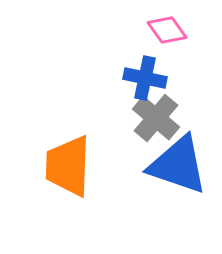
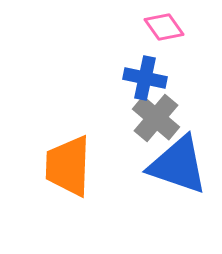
pink diamond: moved 3 px left, 3 px up
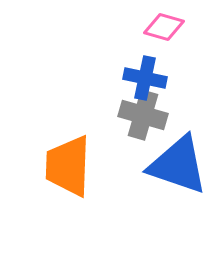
pink diamond: rotated 39 degrees counterclockwise
gray cross: moved 13 px left, 3 px up; rotated 24 degrees counterclockwise
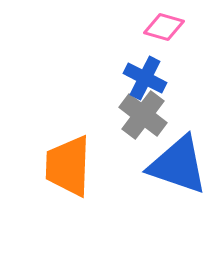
blue cross: rotated 15 degrees clockwise
gray cross: rotated 21 degrees clockwise
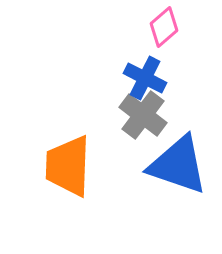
pink diamond: rotated 57 degrees counterclockwise
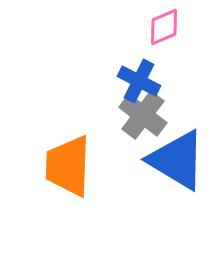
pink diamond: rotated 18 degrees clockwise
blue cross: moved 6 px left, 3 px down
blue triangle: moved 1 px left, 5 px up; rotated 12 degrees clockwise
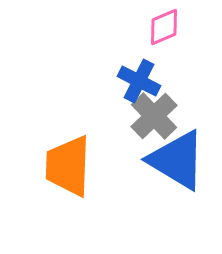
gray cross: moved 11 px right, 1 px down; rotated 9 degrees clockwise
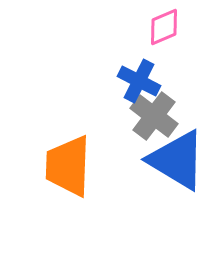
gray cross: rotated 9 degrees counterclockwise
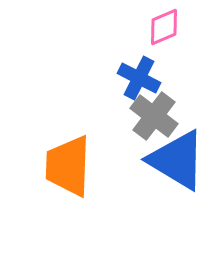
blue cross: moved 3 px up
